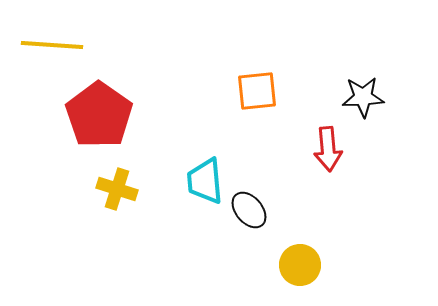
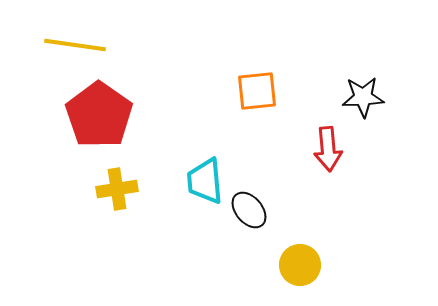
yellow line: moved 23 px right; rotated 4 degrees clockwise
yellow cross: rotated 27 degrees counterclockwise
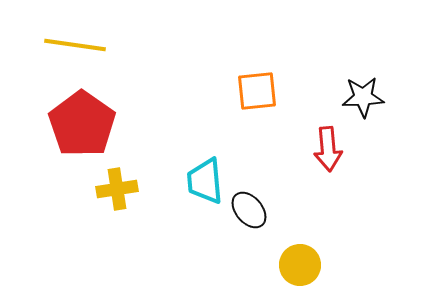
red pentagon: moved 17 px left, 9 px down
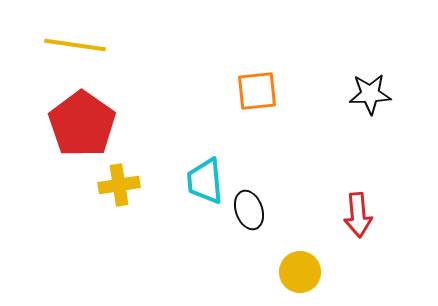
black star: moved 7 px right, 3 px up
red arrow: moved 30 px right, 66 px down
yellow cross: moved 2 px right, 4 px up
black ellipse: rotated 21 degrees clockwise
yellow circle: moved 7 px down
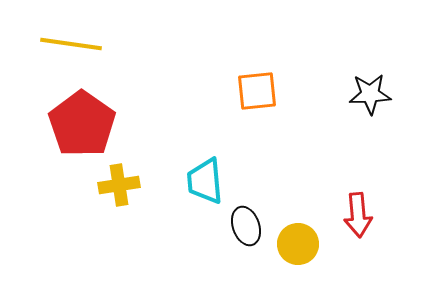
yellow line: moved 4 px left, 1 px up
black ellipse: moved 3 px left, 16 px down
yellow circle: moved 2 px left, 28 px up
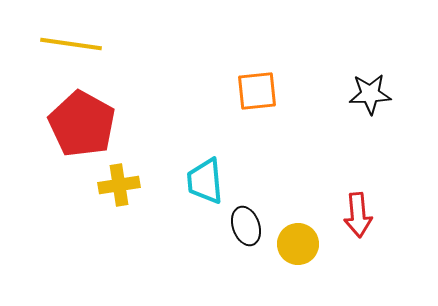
red pentagon: rotated 6 degrees counterclockwise
